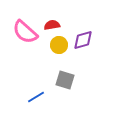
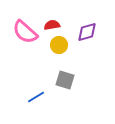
purple diamond: moved 4 px right, 8 px up
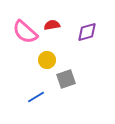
yellow circle: moved 12 px left, 15 px down
gray square: moved 1 px right, 1 px up; rotated 36 degrees counterclockwise
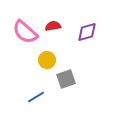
red semicircle: moved 1 px right, 1 px down
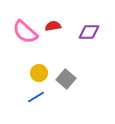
purple diamond: moved 2 px right; rotated 15 degrees clockwise
yellow circle: moved 8 px left, 13 px down
gray square: rotated 30 degrees counterclockwise
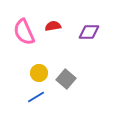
pink semicircle: moved 1 px left; rotated 24 degrees clockwise
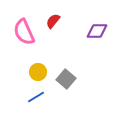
red semicircle: moved 5 px up; rotated 42 degrees counterclockwise
purple diamond: moved 8 px right, 1 px up
yellow circle: moved 1 px left, 1 px up
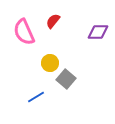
purple diamond: moved 1 px right, 1 px down
yellow circle: moved 12 px right, 9 px up
